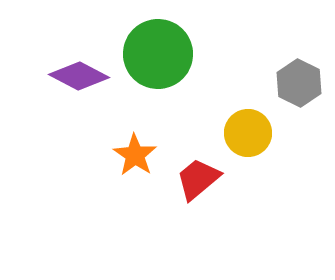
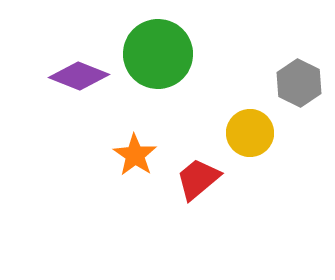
purple diamond: rotated 6 degrees counterclockwise
yellow circle: moved 2 px right
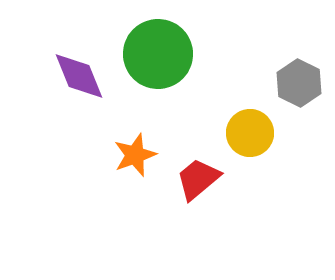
purple diamond: rotated 46 degrees clockwise
orange star: rotated 18 degrees clockwise
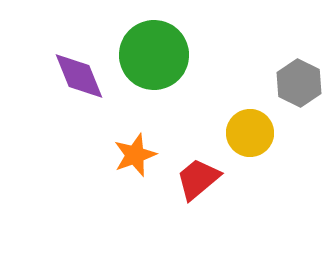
green circle: moved 4 px left, 1 px down
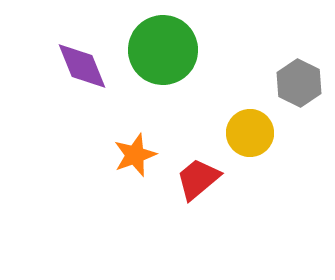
green circle: moved 9 px right, 5 px up
purple diamond: moved 3 px right, 10 px up
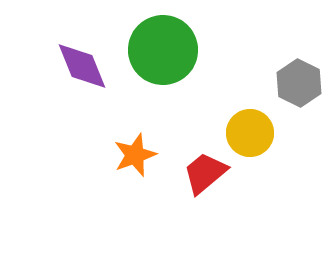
red trapezoid: moved 7 px right, 6 px up
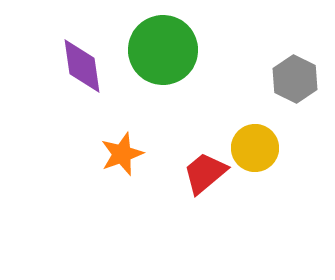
purple diamond: rotated 14 degrees clockwise
gray hexagon: moved 4 px left, 4 px up
yellow circle: moved 5 px right, 15 px down
orange star: moved 13 px left, 1 px up
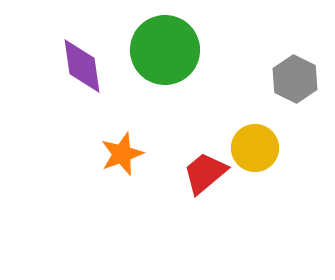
green circle: moved 2 px right
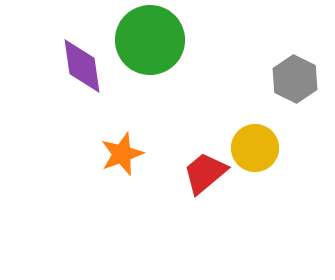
green circle: moved 15 px left, 10 px up
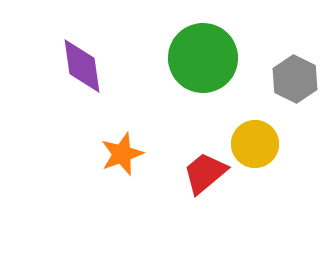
green circle: moved 53 px right, 18 px down
yellow circle: moved 4 px up
